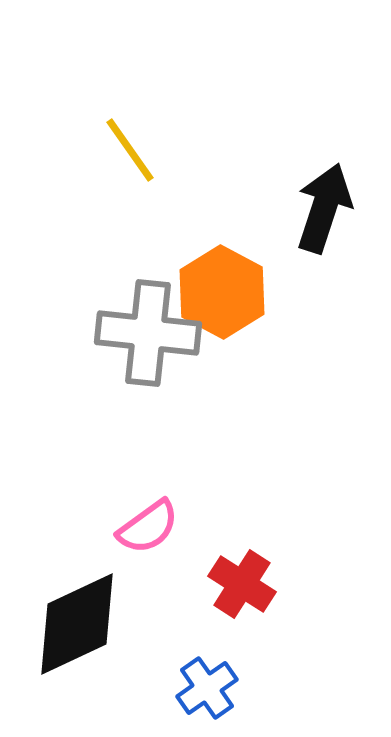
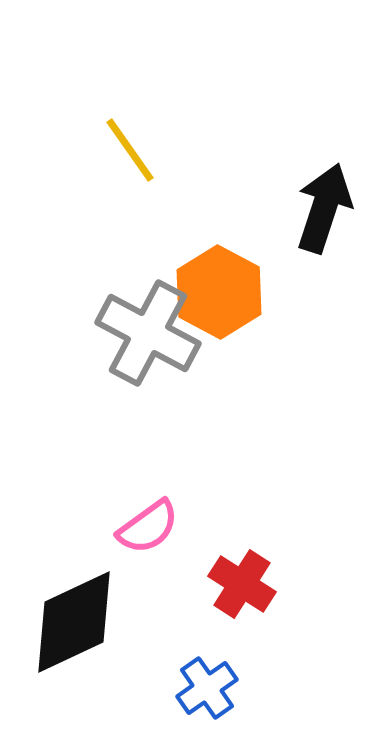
orange hexagon: moved 3 px left
gray cross: rotated 22 degrees clockwise
black diamond: moved 3 px left, 2 px up
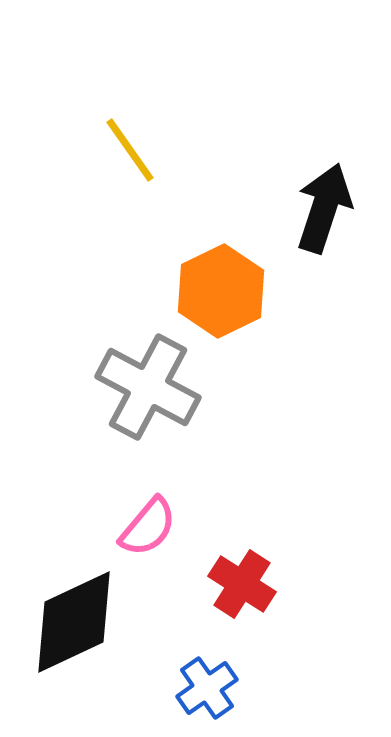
orange hexagon: moved 2 px right, 1 px up; rotated 6 degrees clockwise
gray cross: moved 54 px down
pink semicircle: rotated 14 degrees counterclockwise
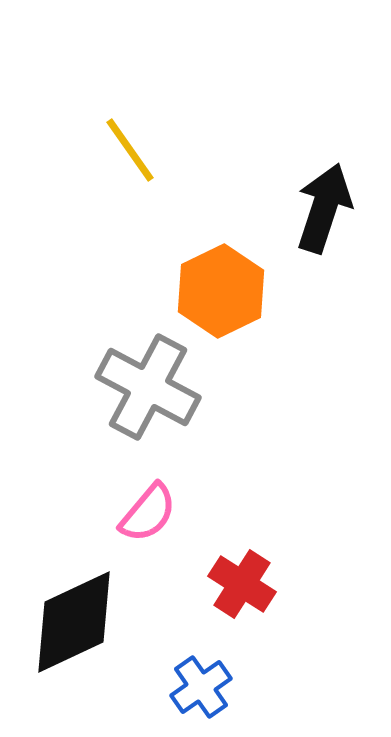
pink semicircle: moved 14 px up
blue cross: moved 6 px left, 1 px up
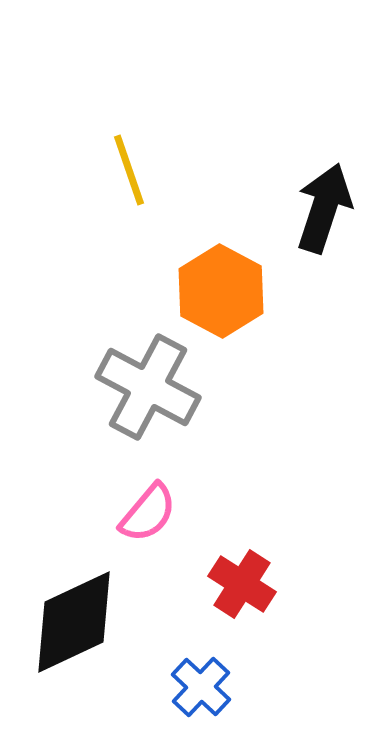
yellow line: moved 1 px left, 20 px down; rotated 16 degrees clockwise
orange hexagon: rotated 6 degrees counterclockwise
blue cross: rotated 12 degrees counterclockwise
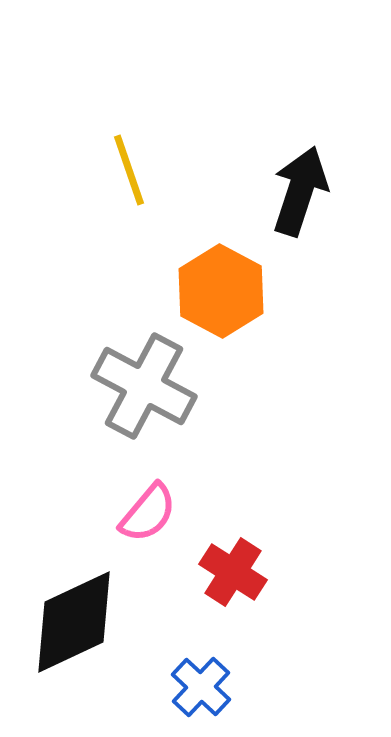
black arrow: moved 24 px left, 17 px up
gray cross: moved 4 px left, 1 px up
red cross: moved 9 px left, 12 px up
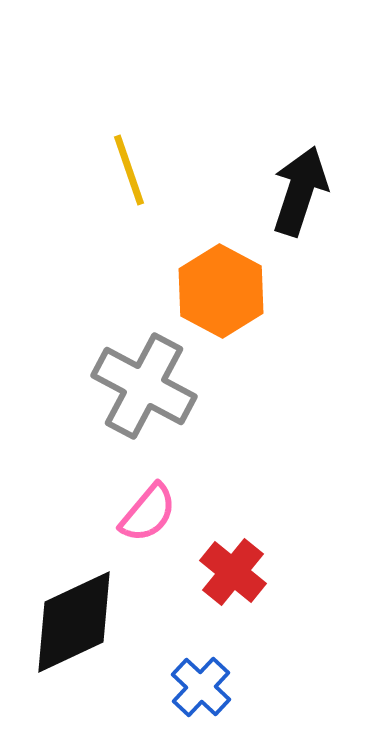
red cross: rotated 6 degrees clockwise
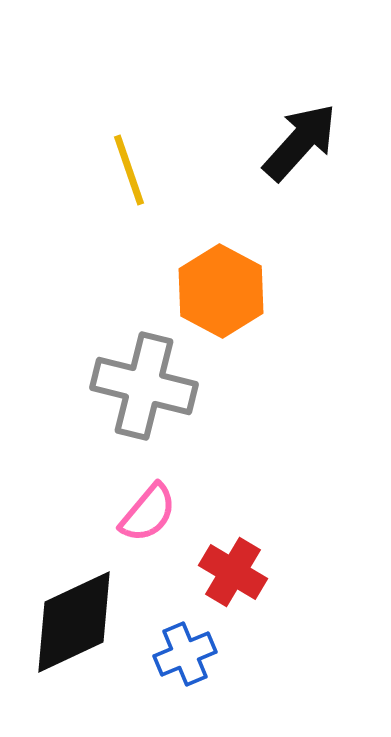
black arrow: moved 49 px up; rotated 24 degrees clockwise
gray cross: rotated 14 degrees counterclockwise
red cross: rotated 8 degrees counterclockwise
blue cross: moved 16 px left, 33 px up; rotated 24 degrees clockwise
